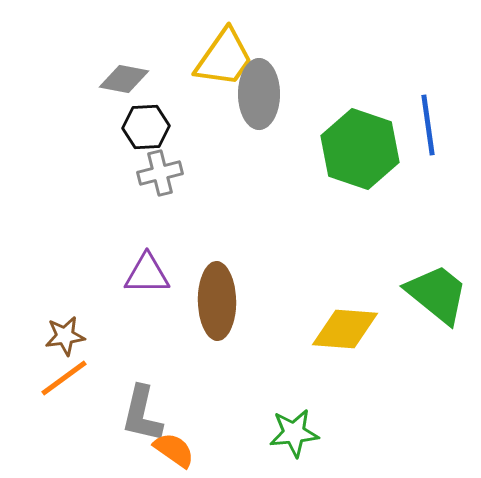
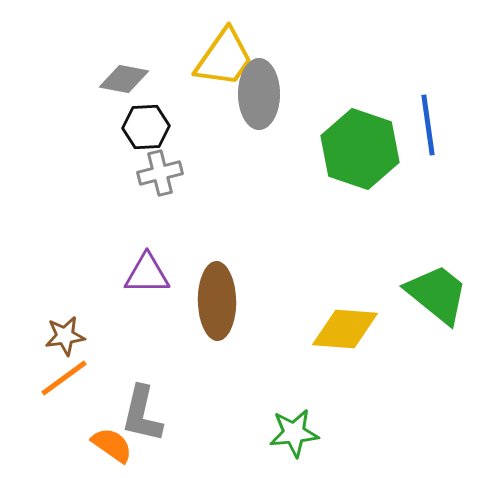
orange semicircle: moved 62 px left, 5 px up
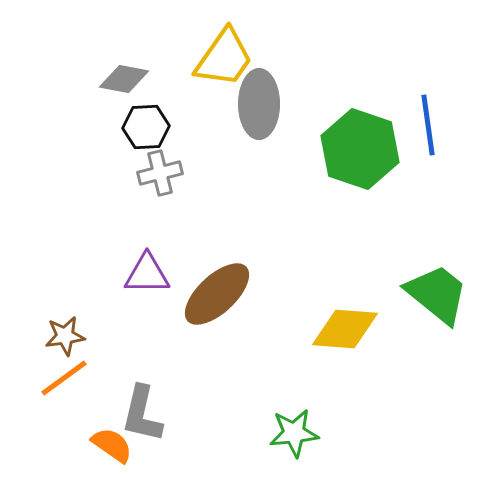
gray ellipse: moved 10 px down
brown ellipse: moved 7 px up; rotated 48 degrees clockwise
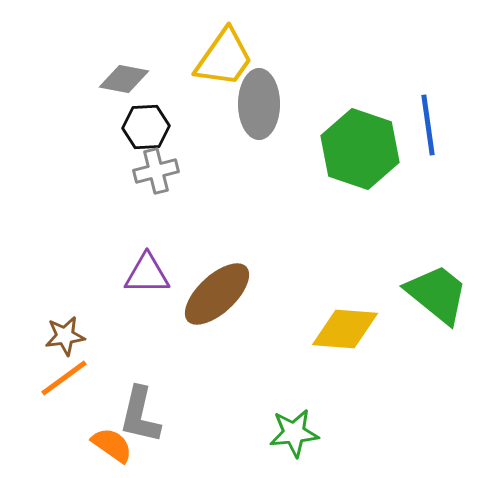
gray cross: moved 4 px left, 2 px up
gray L-shape: moved 2 px left, 1 px down
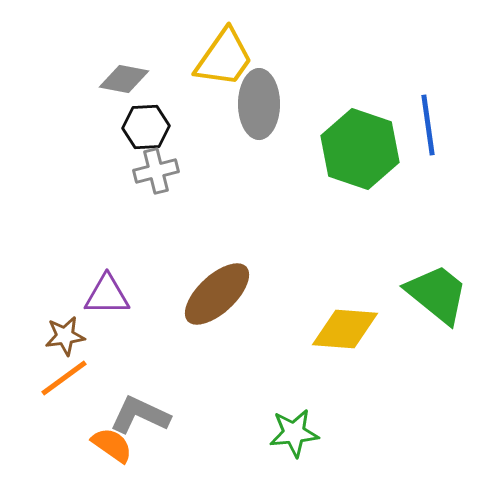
purple triangle: moved 40 px left, 21 px down
gray L-shape: rotated 102 degrees clockwise
